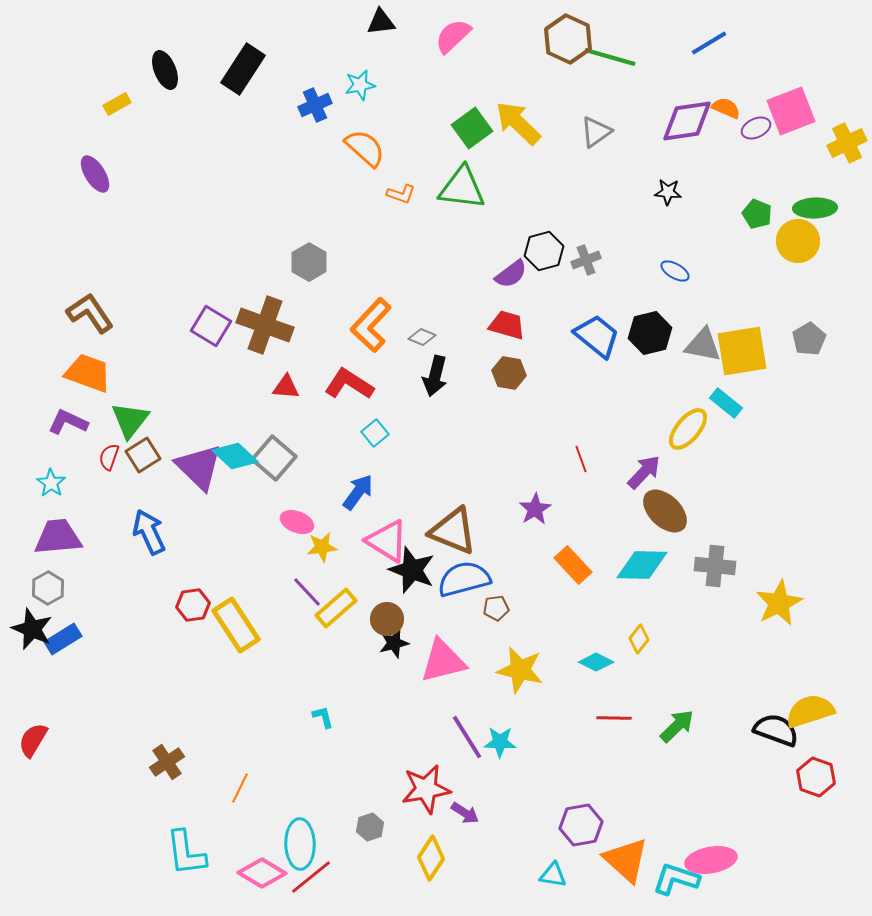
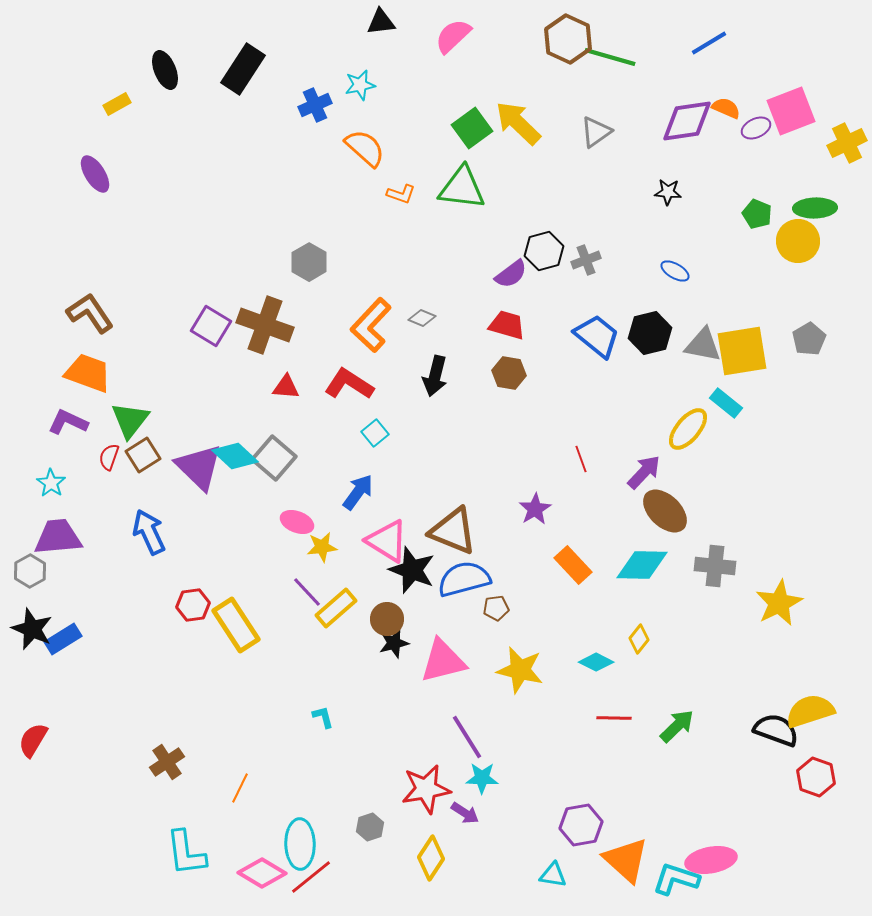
gray diamond at (422, 337): moved 19 px up
gray hexagon at (48, 588): moved 18 px left, 17 px up
cyan star at (500, 742): moved 18 px left, 36 px down
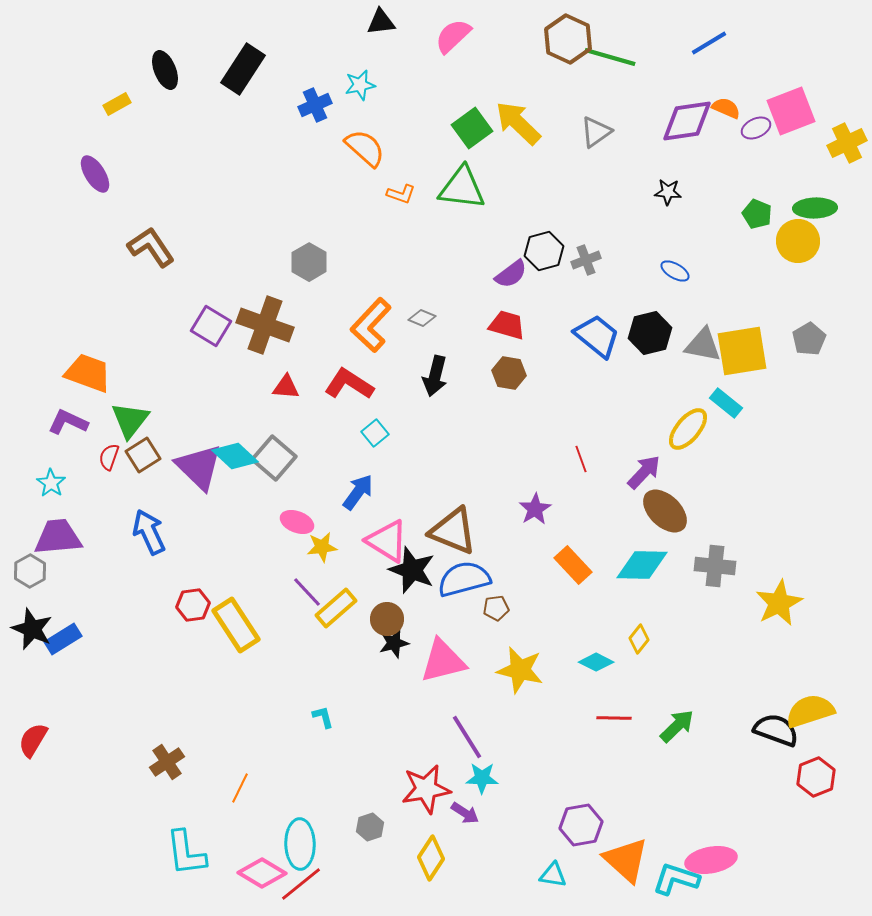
brown L-shape at (90, 313): moved 61 px right, 66 px up
red hexagon at (816, 777): rotated 18 degrees clockwise
red line at (311, 877): moved 10 px left, 7 px down
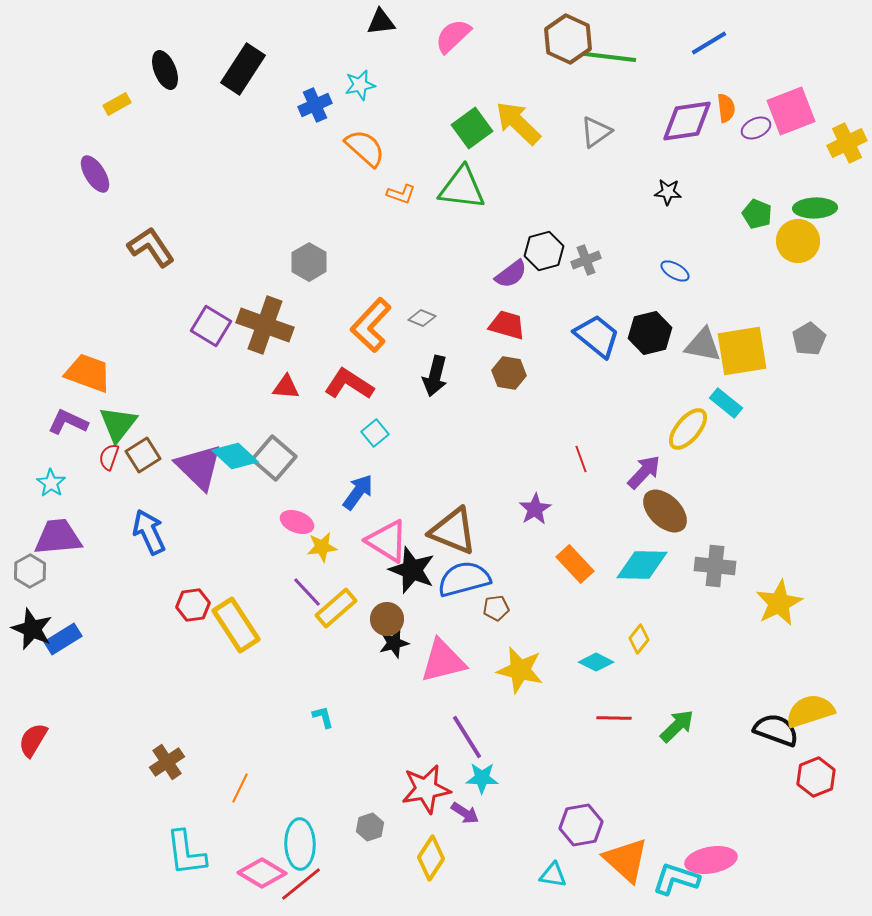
green line at (610, 57): rotated 9 degrees counterclockwise
orange semicircle at (726, 108): rotated 60 degrees clockwise
green triangle at (130, 420): moved 12 px left, 4 px down
orange rectangle at (573, 565): moved 2 px right, 1 px up
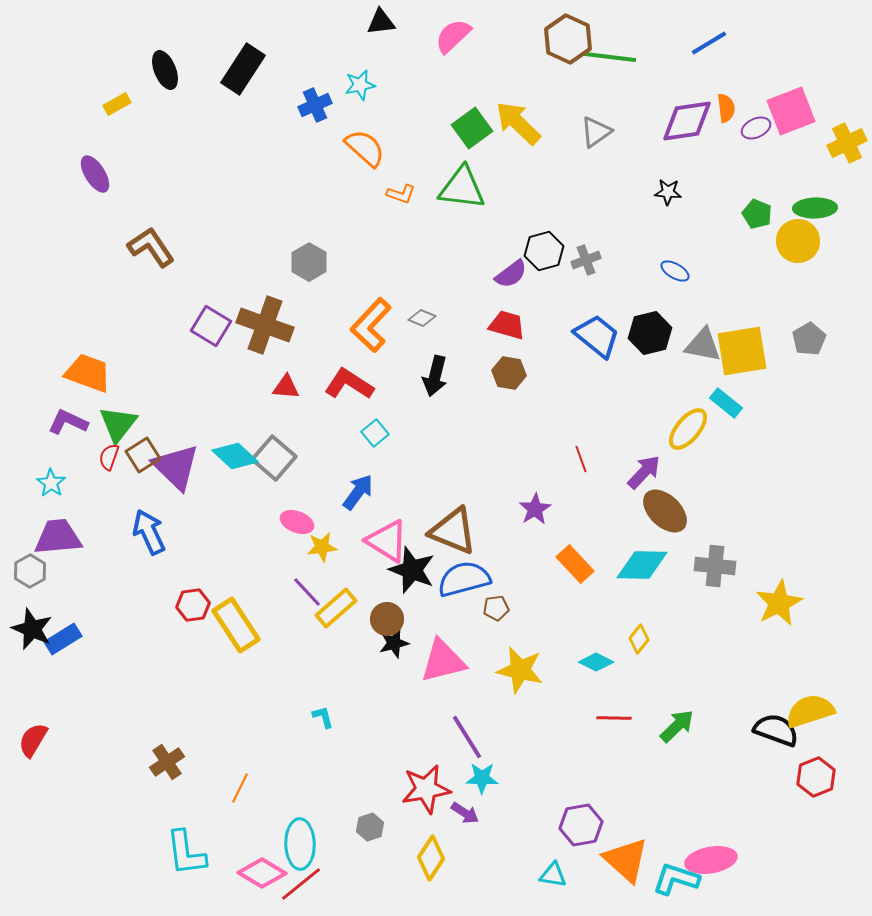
purple triangle at (199, 467): moved 23 px left
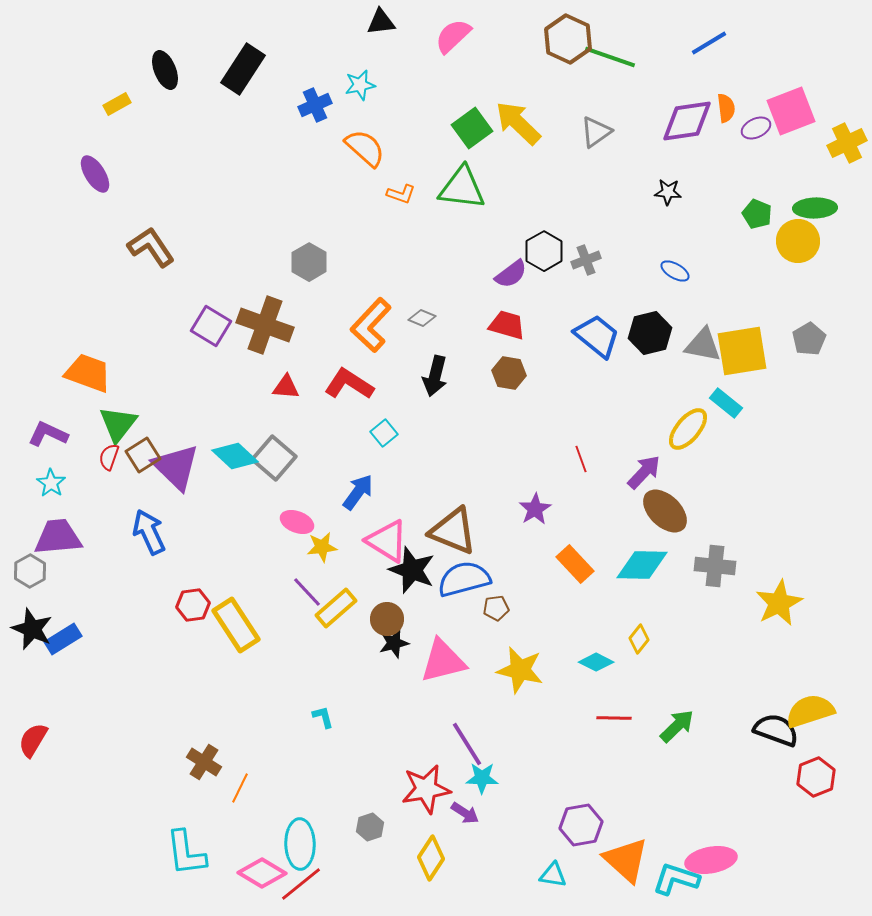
green line at (610, 57): rotated 12 degrees clockwise
black hexagon at (544, 251): rotated 15 degrees counterclockwise
purple L-shape at (68, 422): moved 20 px left, 12 px down
cyan square at (375, 433): moved 9 px right
purple line at (467, 737): moved 7 px down
brown cross at (167, 762): moved 37 px right; rotated 24 degrees counterclockwise
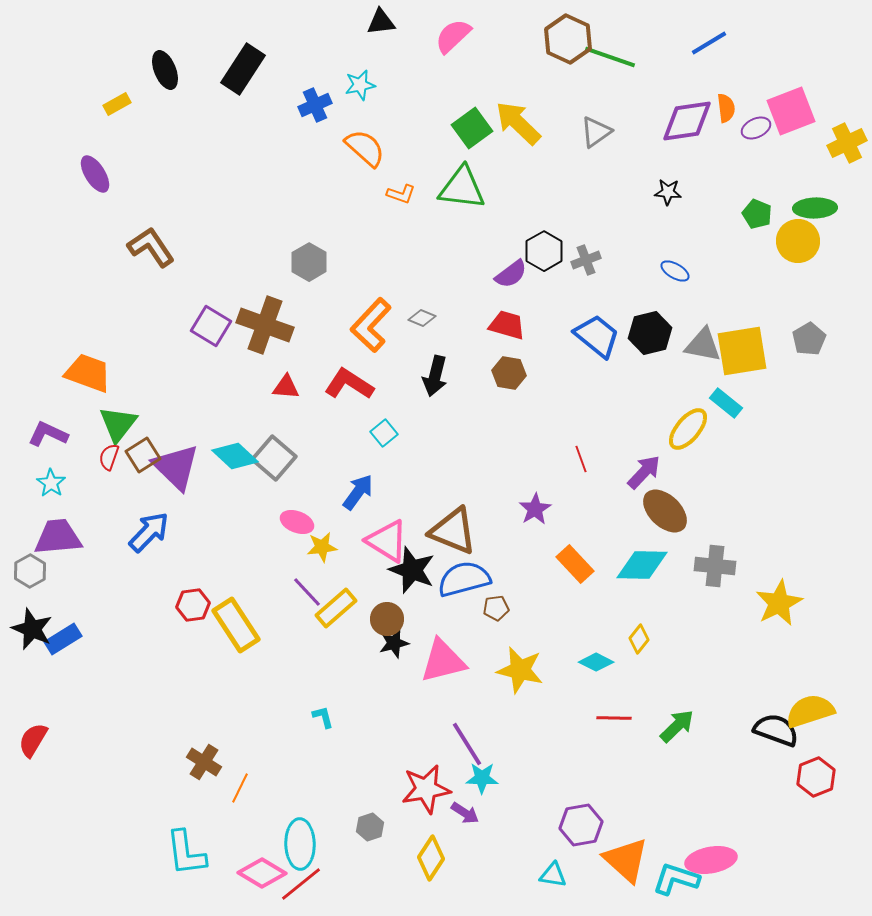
blue arrow at (149, 532): rotated 69 degrees clockwise
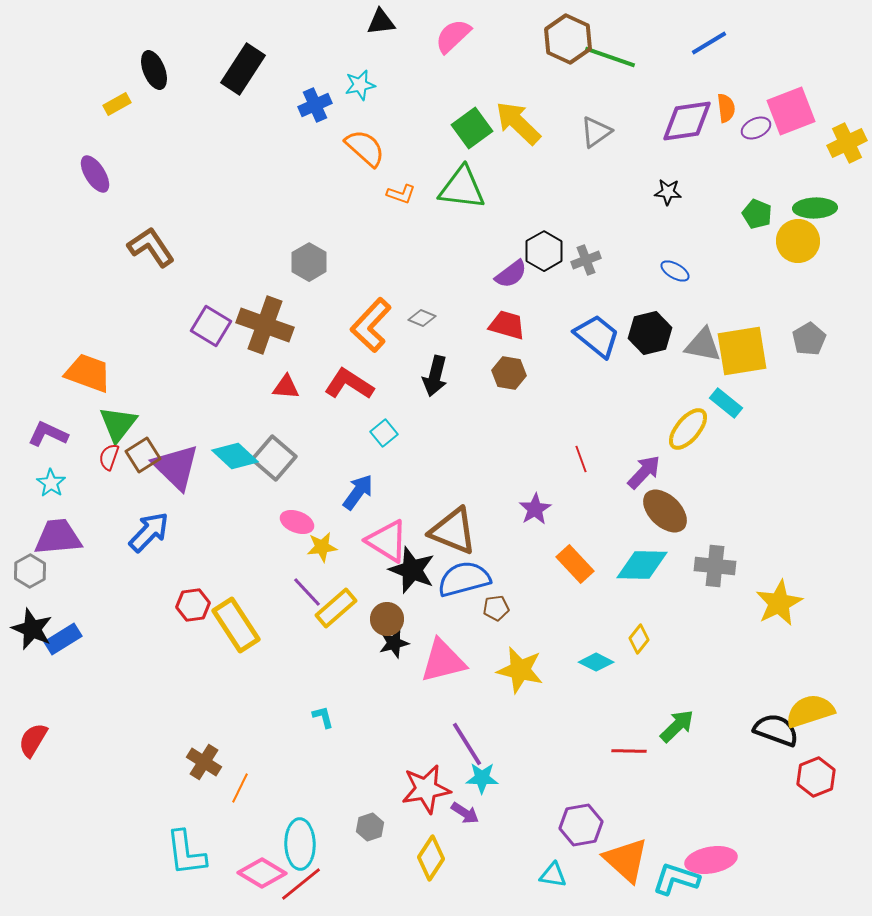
black ellipse at (165, 70): moved 11 px left
red line at (614, 718): moved 15 px right, 33 px down
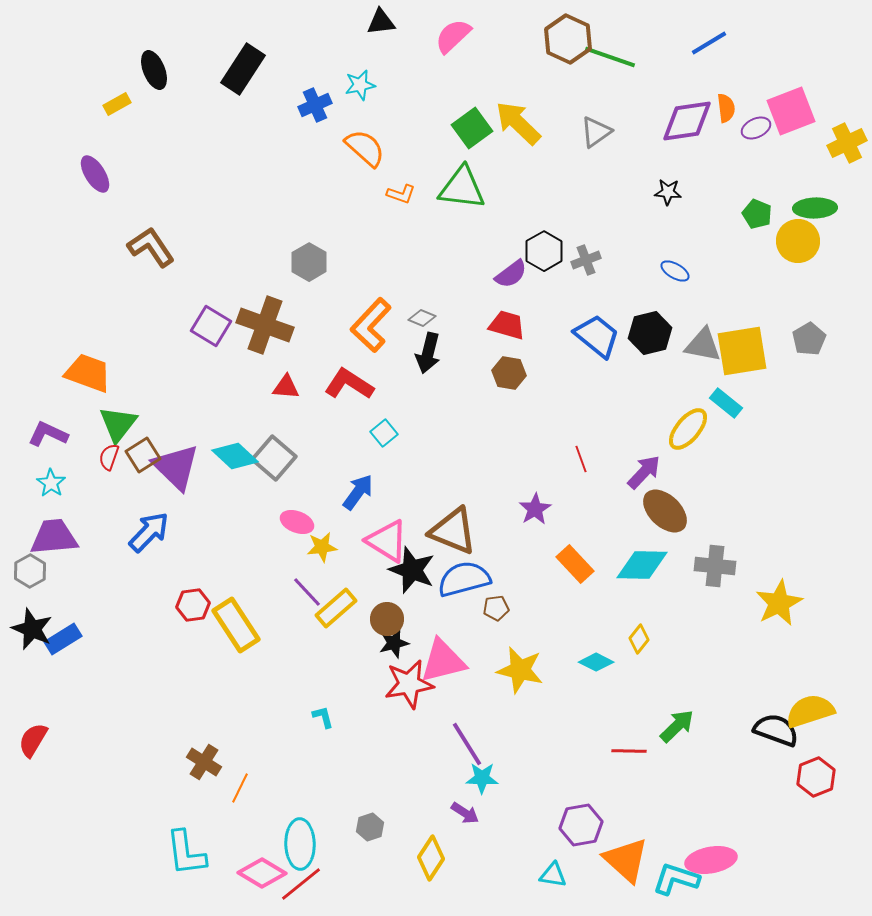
black arrow at (435, 376): moved 7 px left, 23 px up
purple trapezoid at (58, 537): moved 4 px left
red star at (426, 789): moved 17 px left, 105 px up
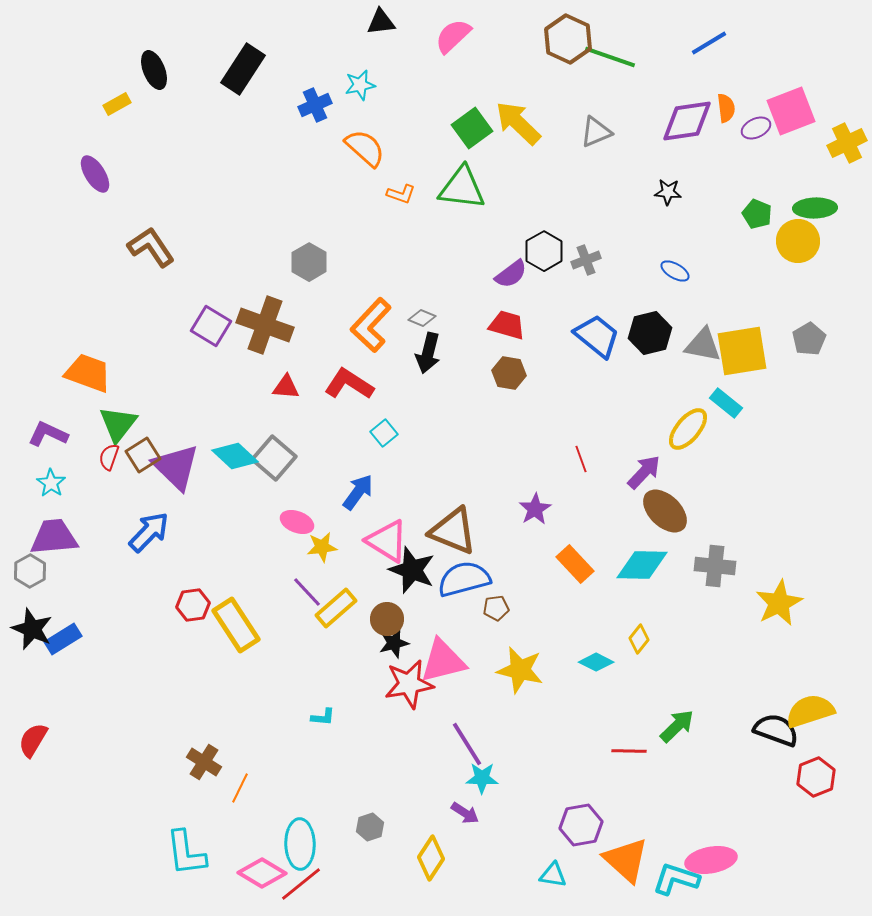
gray triangle at (596, 132): rotated 12 degrees clockwise
cyan L-shape at (323, 717): rotated 110 degrees clockwise
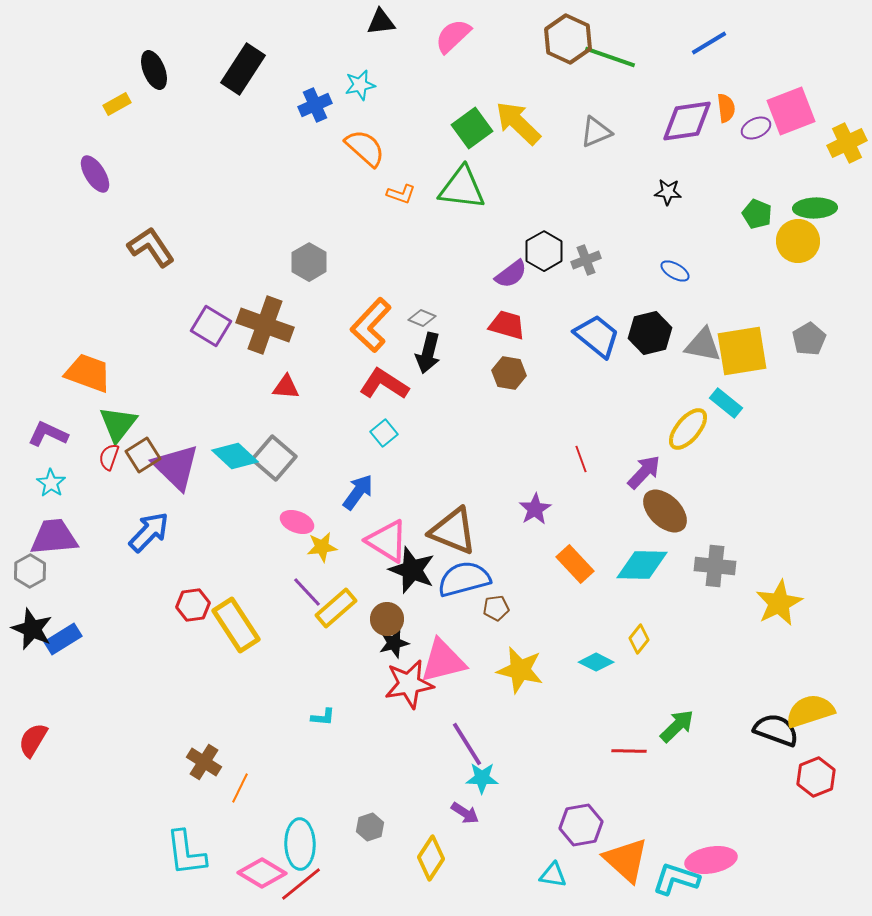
red L-shape at (349, 384): moved 35 px right
